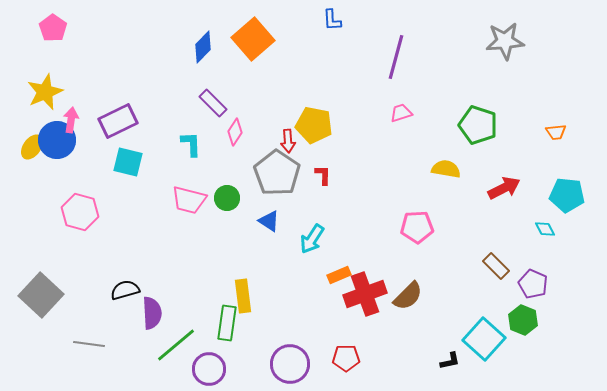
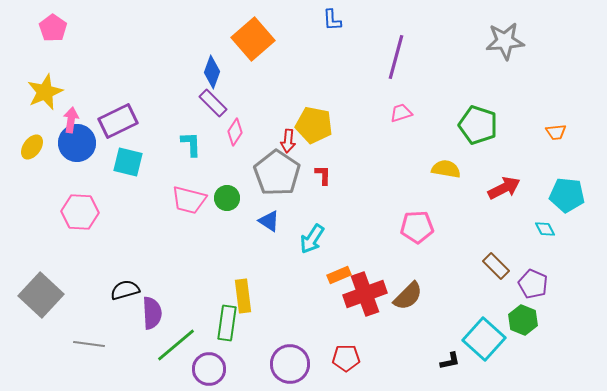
blue diamond at (203, 47): moved 9 px right, 25 px down; rotated 24 degrees counterclockwise
blue circle at (57, 140): moved 20 px right, 3 px down
red arrow at (288, 141): rotated 10 degrees clockwise
pink hexagon at (80, 212): rotated 12 degrees counterclockwise
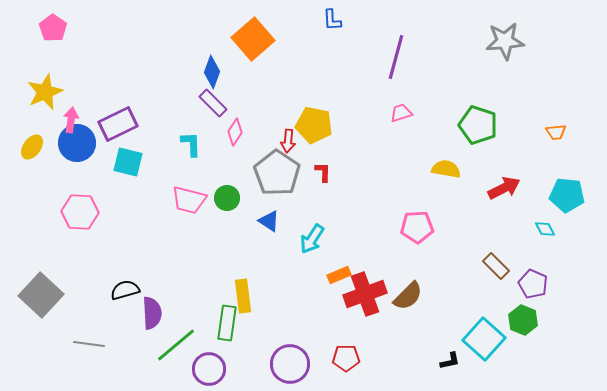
purple rectangle at (118, 121): moved 3 px down
red L-shape at (323, 175): moved 3 px up
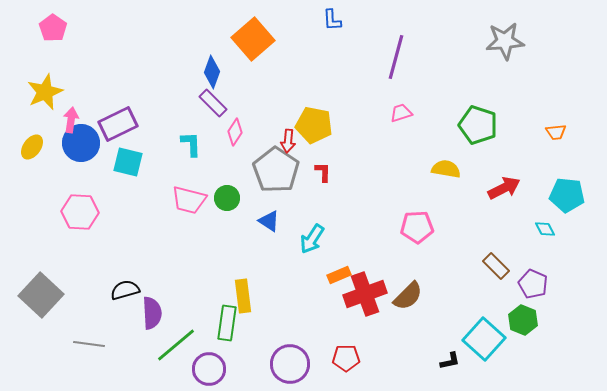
blue circle at (77, 143): moved 4 px right
gray pentagon at (277, 173): moved 1 px left, 3 px up
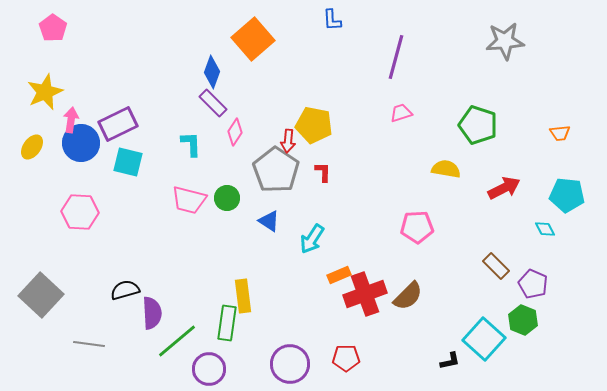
orange trapezoid at (556, 132): moved 4 px right, 1 px down
green line at (176, 345): moved 1 px right, 4 px up
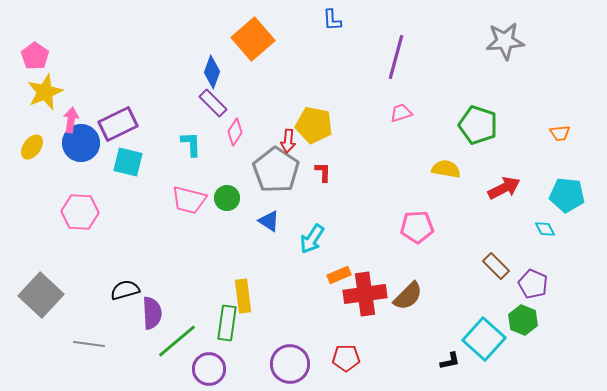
pink pentagon at (53, 28): moved 18 px left, 28 px down
red cross at (365, 294): rotated 12 degrees clockwise
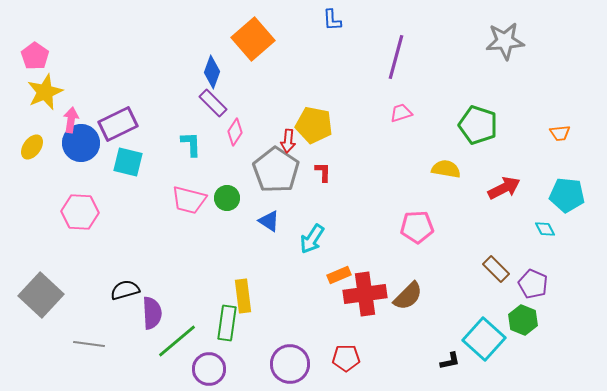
brown rectangle at (496, 266): moved 3 px down
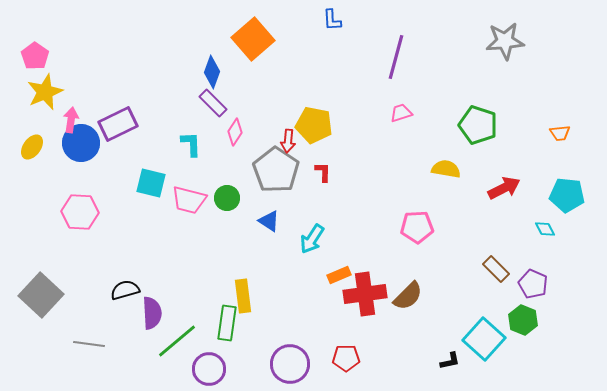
cyan square at (128, 162): moved 23 px right, 21 px down
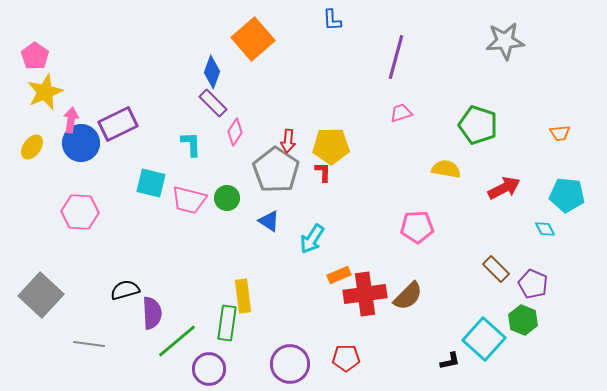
yellow pentagon at (314, 125): moved 17 px right, 21 px down; rotated 12 degrees counterclockwise
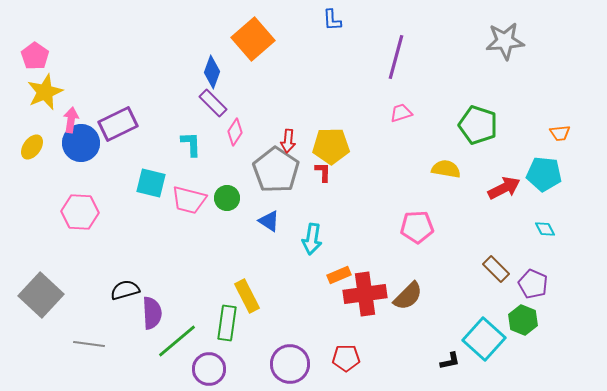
cyan pentagon at (567, 195): moved 23 px left, 21 px up
cyan arrow at (312, 239): rotated 24 degrees counterclockwise
yellow rectangle at (243, 296): moved 4 px right; rotated 20 degrees counterclockwise
